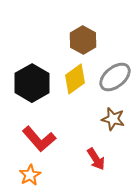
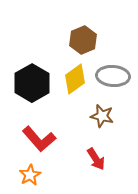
brown hexagon: rotated 8 degrees clockwise
gray ellipse: moved 2 px left, 1 px up; rotated 44 degrees clockwise
brown star: moved 11 px left, 3 px up
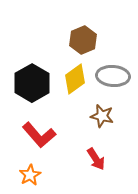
red L-shape: moved 4 px up
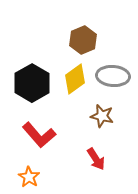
orange star: moved 1 px left, 2 px down; rotated 10 degrees counterclockwise
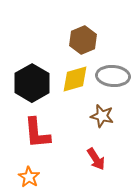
yellow diamond: rotated 20 degrees clockwise
red L-shape: moved 2 px left, 2 px up; rotated 36 degrees clockwise
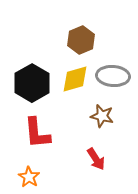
brown hexagon: moved 2 px left
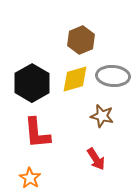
orange star: moved 1 px right, 1 px down
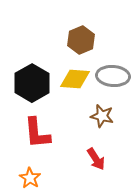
yellow diamond: rotated 20 degrees clockwise
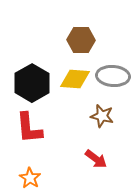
brown hexagon: rotated 24 degrees clockwise
red L-shape: moved 8 px left, 5 px up
red arrow: rotated 20 degrees counterclockwise
